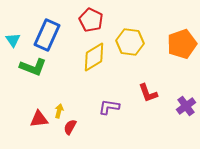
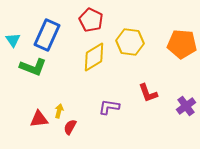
orange pentagon: rotated 24 degrees clockwise
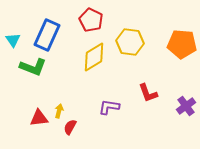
red triangle: moved 1 px up
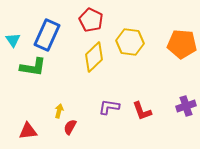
yellow diamond: rotated 12 degrees counterclockwise
green L-shape: rotated 12 degrees counterclockwise
red L-shape: moved 6 px left, 18 px down
purple cross: rotated 18 degrees clockwise
red triangle: moved 11 px left, 13 px down
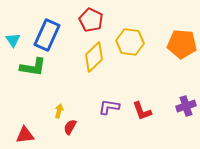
red triangle: moved 3 px left, 4 px down
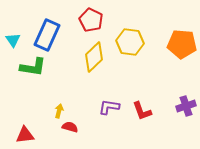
red semicircle: rotated 77 degrees clockwise
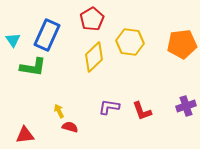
red pentagon: moved 1 px right, 1 px up; rotated 15 degrees clockwise
orange pentagon: rotated 12 degrees counterclockwise
yellow arrow: rotated 40 degrees counterclockwise
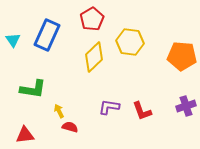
orange pentagon: moved 12 px down; rotated 12 degrees clockwise
green L-shape: moved 22 px down
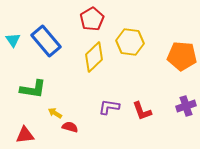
blue rectangle: moved 1 px left, 6 px down; rotated 64 degrees counterclockwise
yellow arrow: moved 4 px left, 2 px down; rotated 32 degrees counterclockwise
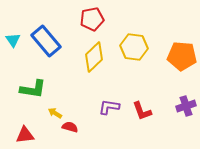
red pentagon: rotated 20 degrees clockwise
yellow hexagon: moved 4 px right, 5 px down
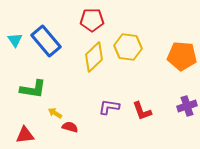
red pentagon: moved 1 px down; rotated 10 degrees clockwise
cyan triangle: moved 2 px right
yellow hexagon: moved 6 px left
purple cross: moved 1 px right
